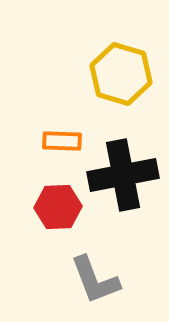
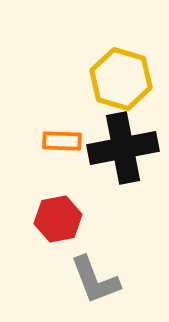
yellow hexagon: moved 5 px down
black cross: moved 27 px up
red hexagon: moved 12 px down; rotated 9 degrees counterclockwise
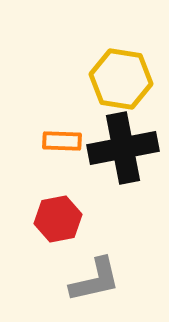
yellow hexagon: rotated 8 degrees counterclockwise
gray L-shape: rotated 82 degrees counterclockwise
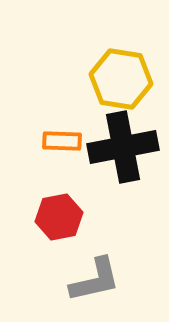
black cross: moved 1 px up
red hexagon: moved 1 px right, 2 px up
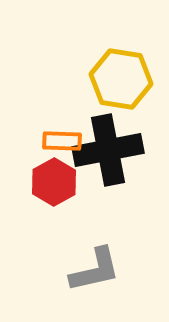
black cross: moved 15 px left, 3 px down
red hexagon: moved 5 px left, 35 px up; rotated 18 degrees counterclockwise
gray L-shape: moved 10 px up
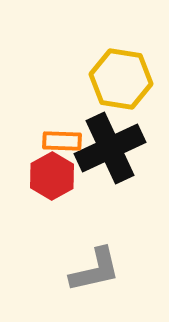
black cross: moved 2 px right, 2 px up; rotated 14 degrees counterclockwise
red hexagon: moved 2 px left, 6 px up
